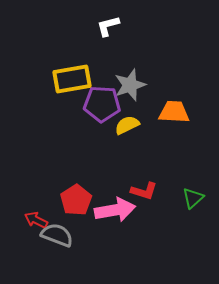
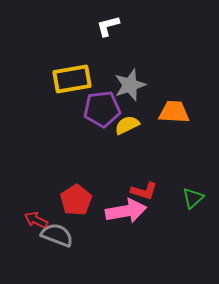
purple pentagon: moved 5 px down; rotated 9 degrees counterclockwise
pink arrow: moved 11 px right, 1 px down
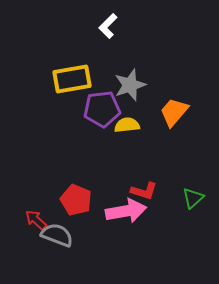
white L-shape: rotated 30 degrees counterclockwise
orange trapezoid: rotated 52 degrees counterclockwise
yellow semicircle: rotated 20 degrees clockwise
red pentagon: rotated 16 degrees counterclockwise
red arrow: rotated 15 degrees clockwise
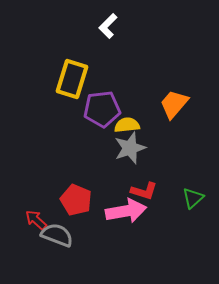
yellow rectangle: rotated 63 degrees counterclockwise
gray star: moved 63 px down
orange trapezoid: moved 8 px up
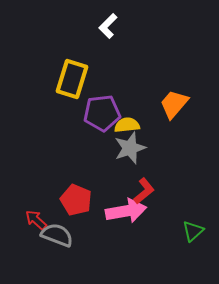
purple pentagon: moved 4 px down
red L-shape: rotated 56 degrees counterclockwise
green triangle: moved 33 px down
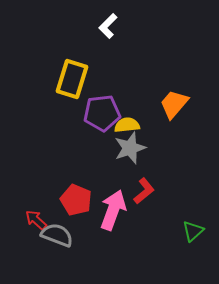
pink arrow: moved 13 px left, 1 px up; rotated 60 degrees counterclockwise
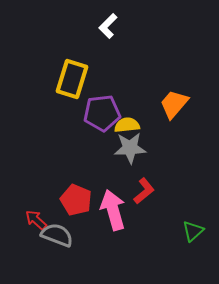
gray star: rotated 16 degrees clockwise
pink arrow: rotated 36 degrees counterclockwise
